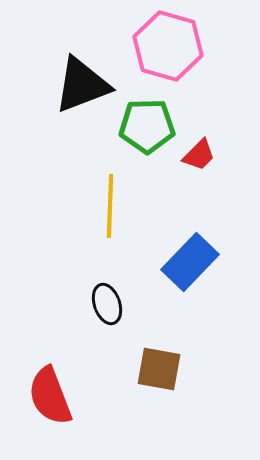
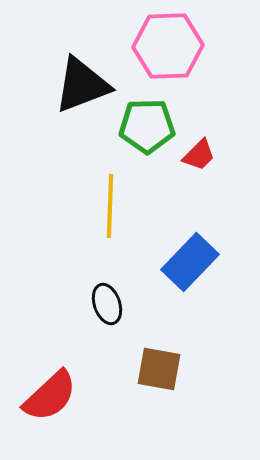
pink hexagon: rotated 18 degrees counterclockwise
red semicircle: rotated 112 degrees counterclockwise
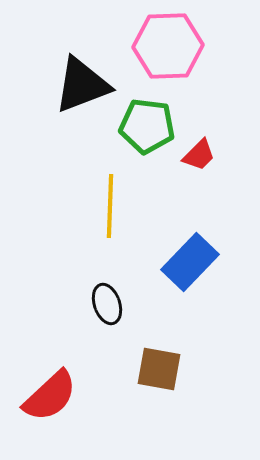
green pentagon: rotated 8 degrees clockwise
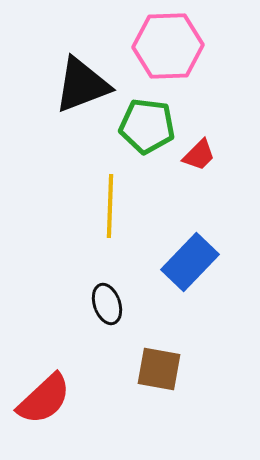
red semicircle: moved 6 px left, 3 px down
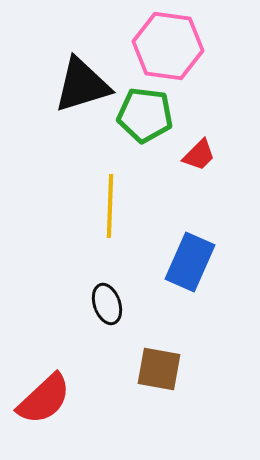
pink hexagon: rotated 10 degrees clockwise
black triangle: rotated 4 degrees clockwise
green pentagon: moved 2 px left, 11 px up
blue rectangle: rotated 20 degrees counterclockwise
